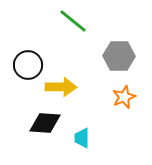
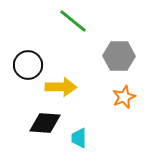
cyan trapezoid: moved 3 px left
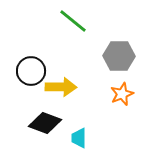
black circle: moved 3 px right, 6 px down
orange star: moved 2 px left, 3 px up
black diamond: rotated 16 degrees clockwise
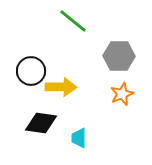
black diamond: moved 4 px left; rotated 12 degrees counterclockwise
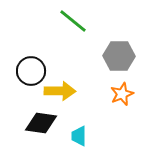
yellow arrow: moved 1 px left, 4 px down
cyan trapezoid: moved 2 px up
